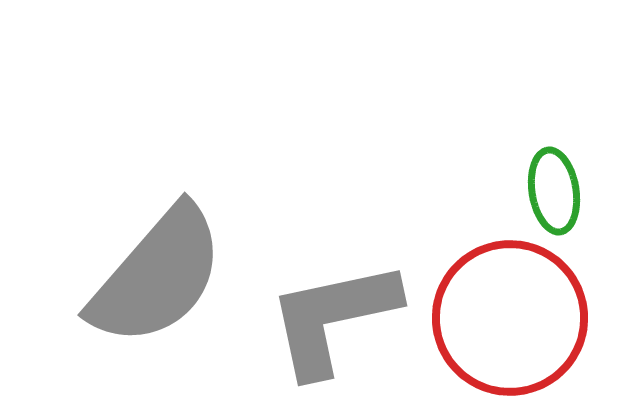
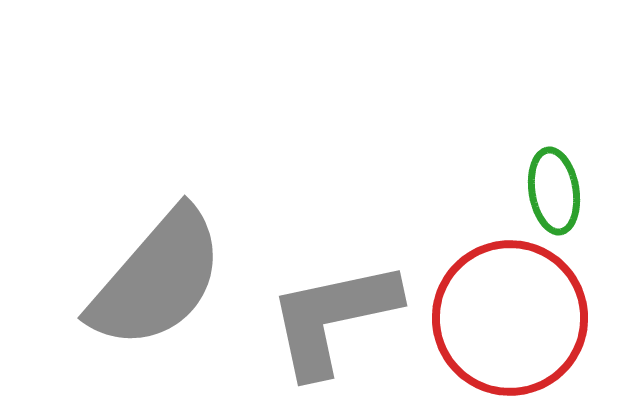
gray semicircle: moved 3 px down
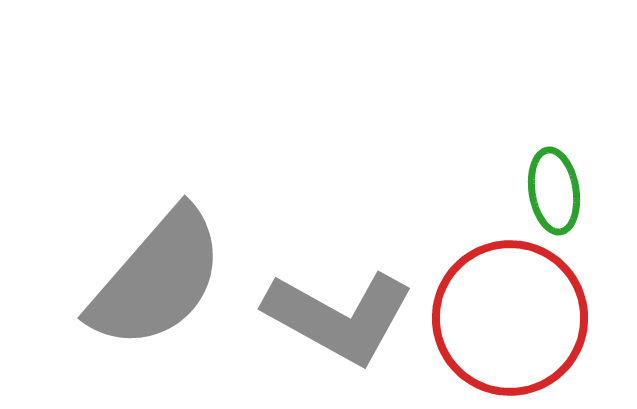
gray L-shape: moved 6 px right, 1 px up; rotated 139 degrees counterclockwise
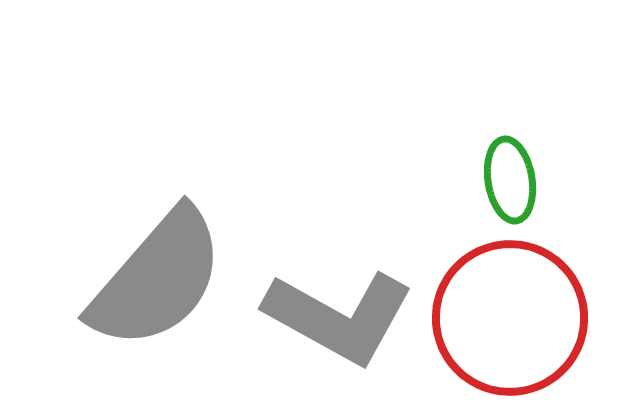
green ellipse: moved 44 px left, 11 px up
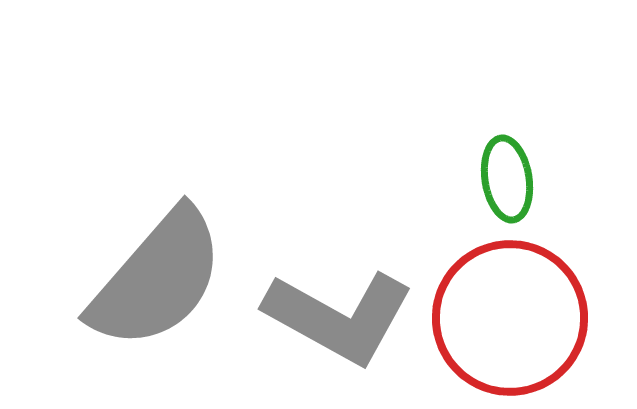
green ellipse: moved 3 px left, 1 px up
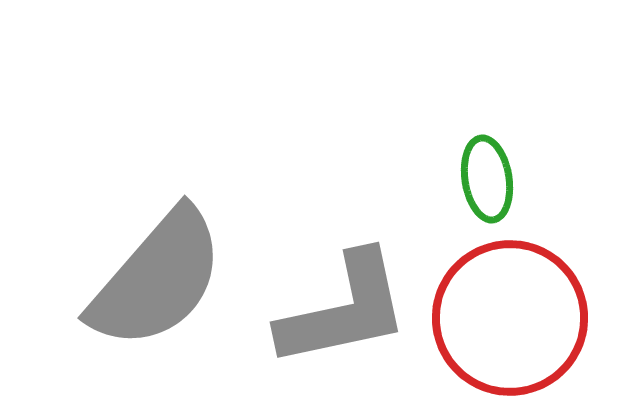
green ellipse: moved 20 px left
gray L-shape: moved 5 px right, 7 px up; rotated 41 degrees counterclockwise
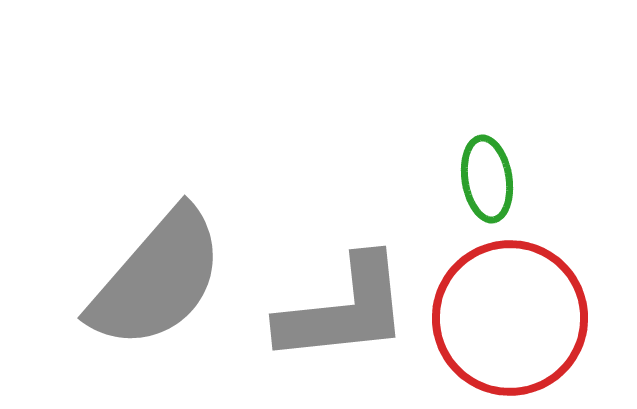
gray L-shape: rotated 6 degrees clockwise
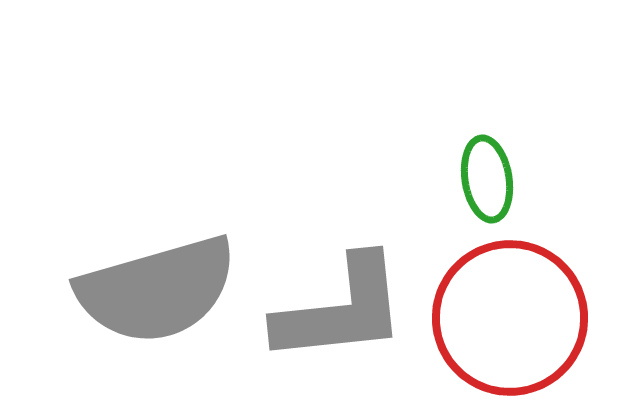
gray semicircle: moved 11 px down; rotated 33 degrees clockwise
gray L-shape: moved 3 px left
